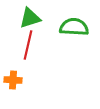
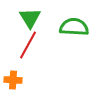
green triangle: rotated 45 degrees counterclockwise
red line: rotated 16 degrees clockwise
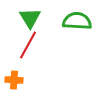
green semicircle: moved 3 px right, 6 px up
orange cross: moved 1 px right
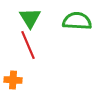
red line: rotated 52 degrees counterclockwise
orange cross: moved 1 px left
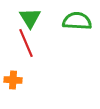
red line: moved 2 px left, 2 px up
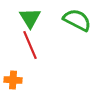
green semicircle: moved 1 px up; rotated 24 degrees clockwise
red line: moved 4 px right, 2 px down
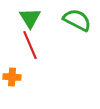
orange cross: moved 1 px left, 3 px up
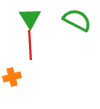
red line: rotated 20 degrees clockwise
orange cross: rotated 18 degrees counterclockwise
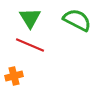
red line: rotated 64 degrees counterclockwise
orange cross: moved 2 px right, 1 px up
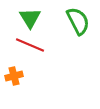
green semicircle: moved 1 px right, 1 px down; rotated 36 degrees clockwise
